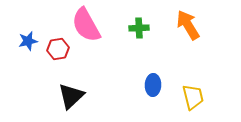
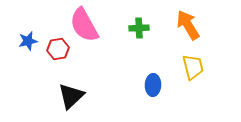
pink semicircle: moved 2 px left
yellow trapezoid: moved 30 px up
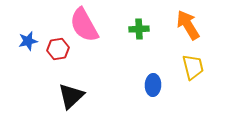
green cross: moved 1 px down
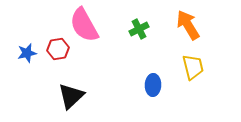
green cross: rotated 24 degrees counterclockwise
blue star: moved 1 px left, 12 px down
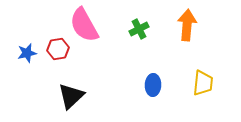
orange arrow: moved 1 px left; rotated 36 degrees clockwise
yellow trapezoid: moved 10 px right, 16 px down; rotated 20 degrees clockwise
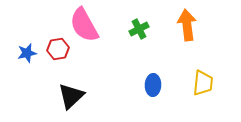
orange arrow: rotated 12 degrees counterclockwise
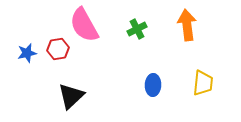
green cross: moved 2 px left
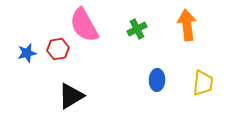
blue ellipse: moved 4 px right, 5 px up
black triangle: rotated 12 degrees clockwise
